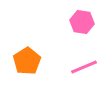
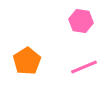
pink hexagon: moved 1 px left, 1 px up
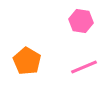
orange pentagon: rotated 8 degrees counterclockwise
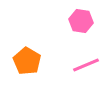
pink line: moved 2 px right, 2 px up
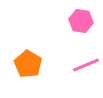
orange pentagon: moved 1 px right, 3 px down
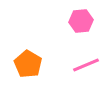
pink hexagon: rotated 15 degrees counterclockwise
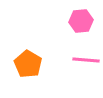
pink line: moved 5 px up; rotated 28 degrees clockwise
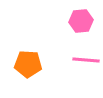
orange pentagon: rotated 28 degrees counterclockwise
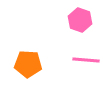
pink hexagon: moved 1 px left, 1 px up; rotated 25 degrees clockwise
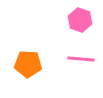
pink line: moved 5 px left, 1 px up
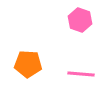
pink line: moved 15 px down
